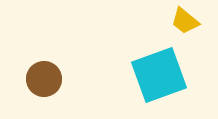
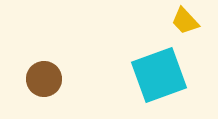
yellow trapezoid: rotated 8 degrees clockwise
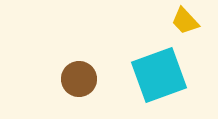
brown circle: moved 35 px right
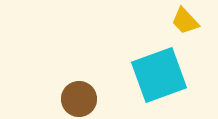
brown circle: moved 20 px down
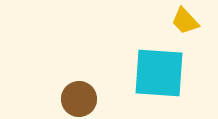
cyan square: moved 2 px up; rotated 24 degrees clockwise
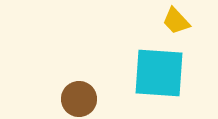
yellow trapezoid: moved 9 px left
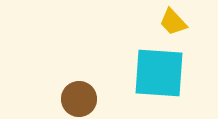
yellow trapezoid: moved 3 px left, 1 px down
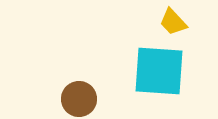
cyan square: moved 2 px up
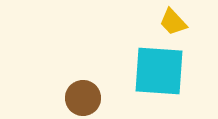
brown circle: moved 4 px right, 1 px up
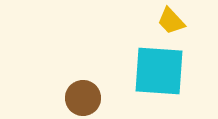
yellow trapezoid: moved 2 px left, 1 px up
